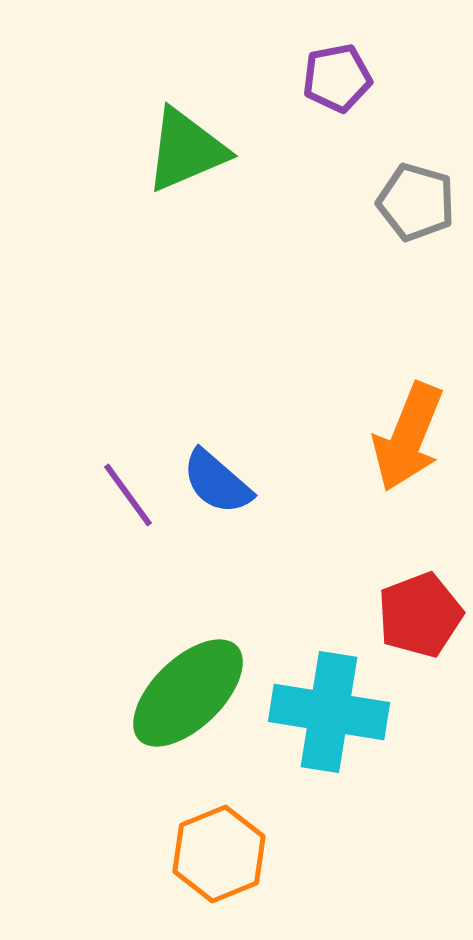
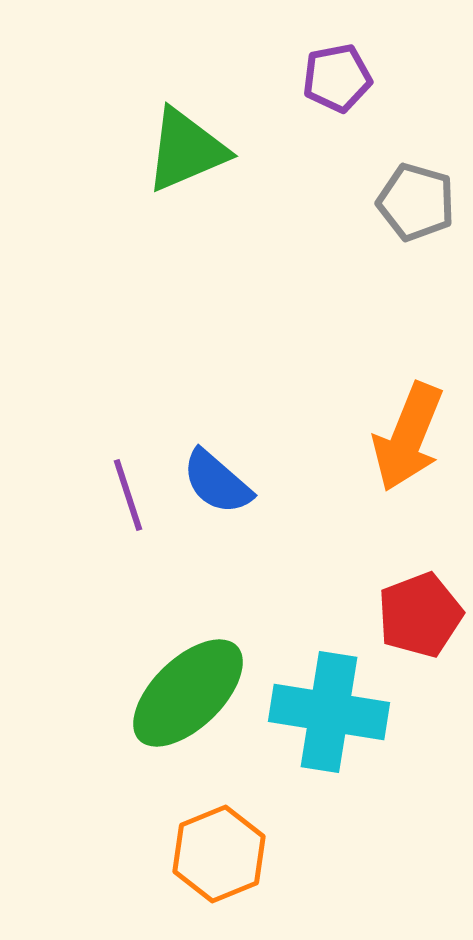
purple line: rotated 18 degrees clockwise
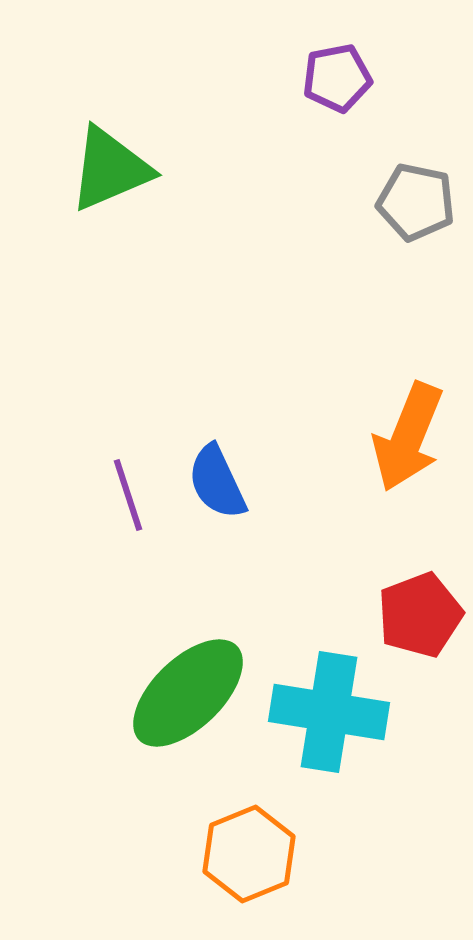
green triangle: moved 76 px left, 19 px down
gray pentagon: rotated 4 degrees counterclockwise
blue semicircle: rotated 24 degrees clockwise
orange hexagon: moved 30 px right
